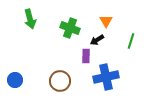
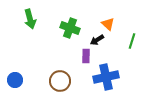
orange triangle: moved 2 px right, 3 px down; rotated 16 degrees counterclockwise
green line: moved 1 px right
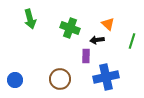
black arrow: rotated 24 degrees clockwise
brown circle: moved 2 px up
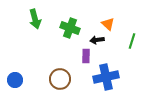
green arrow: moved 5 px right
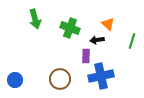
blue cross: moved 5 px left, 1 px up
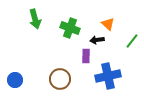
green line: rotated 21 degrees clockwise
blue cross: moved 7 px right
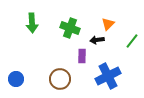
green arrow: moved 3 px left, 4 px down; rotated 12 degrees clockwise
orange triangle: rotated 32 degrees clockwise
purple rectangle: moved 4 px left
blue cross: rotated 15 degrees counterclockwise
blue circle: moved 1 px right, 1 px up
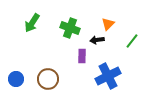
green arrow: rotated 36 degrees clockwise
brown circle: moved 12 px left
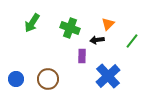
blue cross: rotated 15 degrees counterclockwise
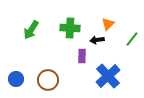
green arrow: moved 1 px left, 7 px down
green cross: rotated 18 degrees counterclockwise
green line: moved 2 px up
brown circle: moved 1 px down
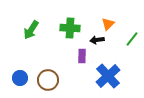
blue circle: moved 4 px right, 1 px up
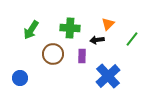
brown circle: moved 5 px right, 26 px up
